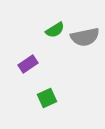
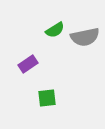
green square: rotated 18 degrees clockwise
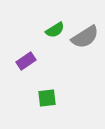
gray semicircle: rotated 20 degrees counterclockwise
purple rectangle: moved 2 px left, 3 px up
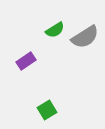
green square: moved 12 px down; rotated 24 degrees counterclockwise
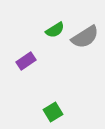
green square: moved 6 px right, 2 px down
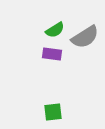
purple rectangle: moved 26 px right, 7 px up; rotated 42 degrees clockwise
green square: rotated 24 degrees clockwise
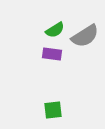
gray semicircle: moved 1 px up
green square: moved 2 px up
